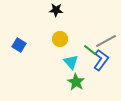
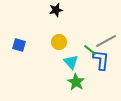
black star: rotated 16 degrees counterclockwise
yellow circle: moved 1 px left, 3 px down
blue square: rotated 16 degrees counterclockwise
blue L-shape: rotated 30 degrees counterclockwise
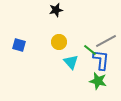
green star: moved 22 px right, 1 px up; rotated 18 degrees counterclockwise
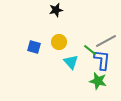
blue square: moved 15 px right, 2 px down
blue L-shape: moved 1 px right
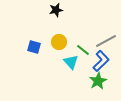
green line: moved 7 px left
blue L-shape: moved 1 px left, 1 px down; rotated 40 degrees clockwise
green star: rotated 30 degrees clockwise
